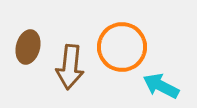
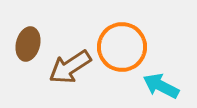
brown ellipse: moved 3 px up
brown arrow: rotated 51 degrees clockwise
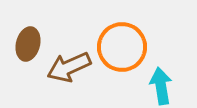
brown arrow: moved 1 px left; rotated 9 degrees clockwise
cyan arrow: rotated 54 degrees clockwise
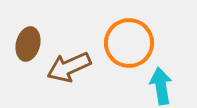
orange circle: moved 7 px right, 4 px up
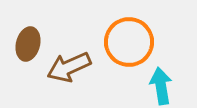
orange circle: moved 1 px up
